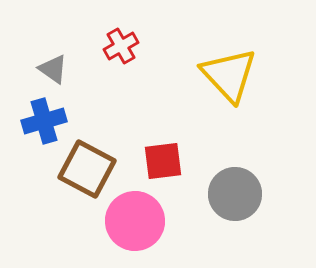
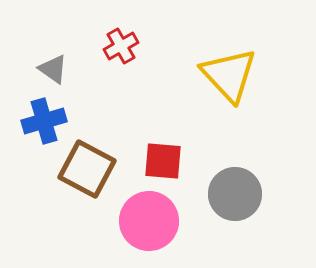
red square: rotated 12 degrees clockwise
pink circle: moved 14 px right
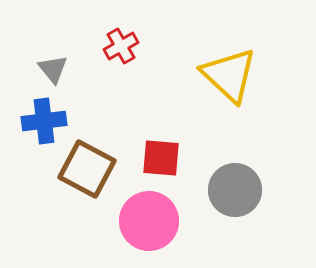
gray triangle: rotated 16 degrees clockwise
yellow triangle: rotated 4 degrees counterclockwise
blue cross: rotated 9 degrees clockwise
red square: moved 2 px left, 3 px up
gray circle: moved 4 px up
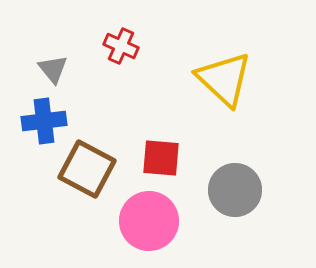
red cross: rotated 36 degrees counterclockwise
yellow triangle: moved 5 px left, 4 px down
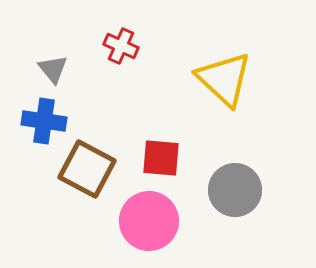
blue cross: rotated 15 degrees clockwise
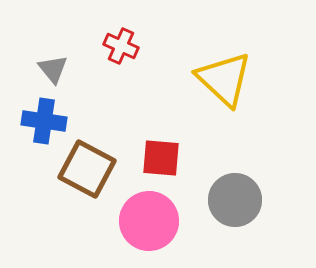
gray circle: moved 10 px down
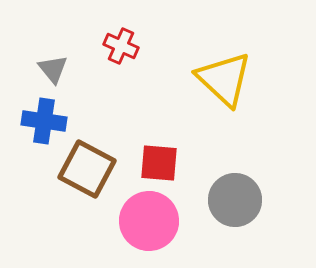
red square: moved 2 px left, 5 px down
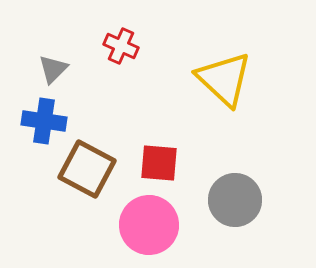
gray triangle: rotated 24 degrees clockwise
pink circle: moved 4 px down
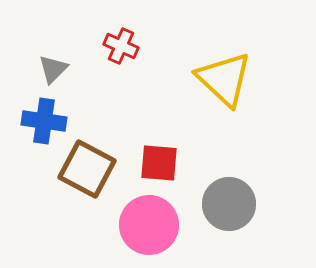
gray circle: moved 6 px left, 4 px down
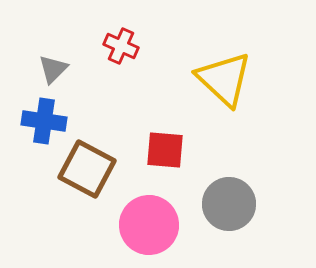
red square: moved 6 px right, 13 px up
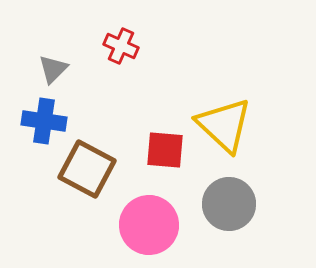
yellow triangle: moved 46 px down
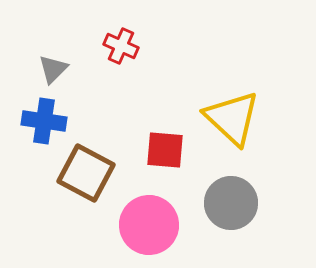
yellow triangle: moved 8 px right, 7 px up
brown square: moved 1 px left, 4 px down
gray circle: moved 2 px right, 1 px up
